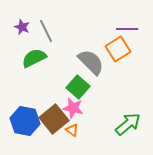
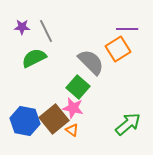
purple star: rotated 21 degrees counterclockwise
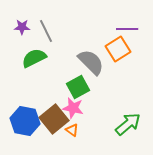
green square: rotated 20 degrees clockwise
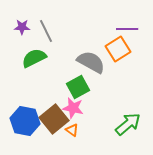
gray semicircle: rotated 16 degrees counterclockwise
